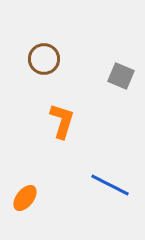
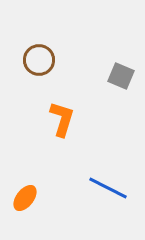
brown circle: moved 5 px left, 1 px down
orange L-shape: moved 2 px up
blue line: moved 2 px left, 3 px down
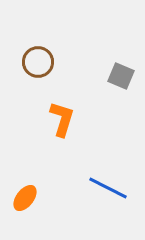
brown circle: moved 1 px left, 2 px down
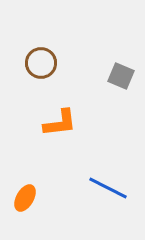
brown circle: moved 3 px right, 1 px down
orange L-shape: moved 2 px left, 4 px down; rotated 66 degrees clockwise
orange ellipse: rotated 8 degrees counterclockwise
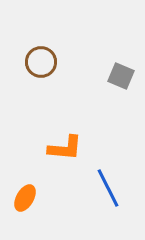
brown circle: moved 1 px up
orange L-shape: moved 5 px right, 25 px down; rotated 12 degrees clockwise
blue line: rotated 36 degrees clockwise
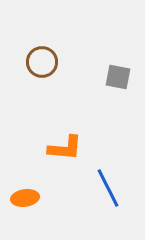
brown circle: moved 1 px right
gray square: moved 3 px left, 1 px down; rotated 12 degrees counterclockwise
orange ellipse: rotated 52 degrees clockwise
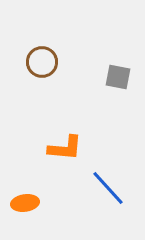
blue line: rotated 15 degrees counterclockwise
orange ellipse: moved 5 px down
